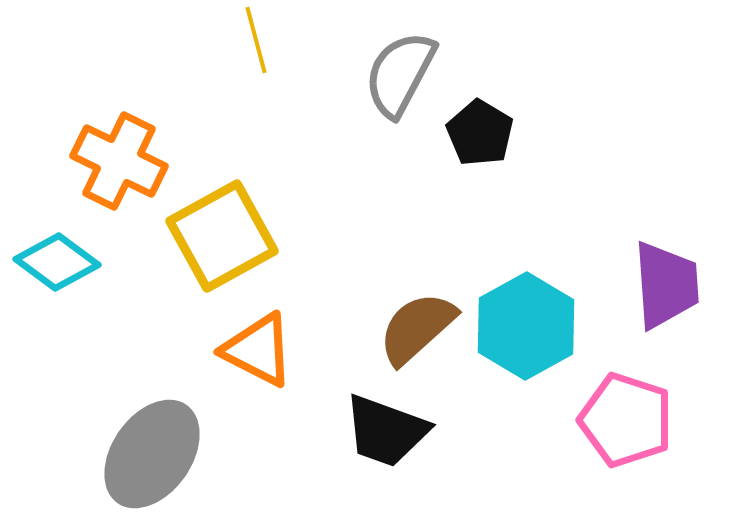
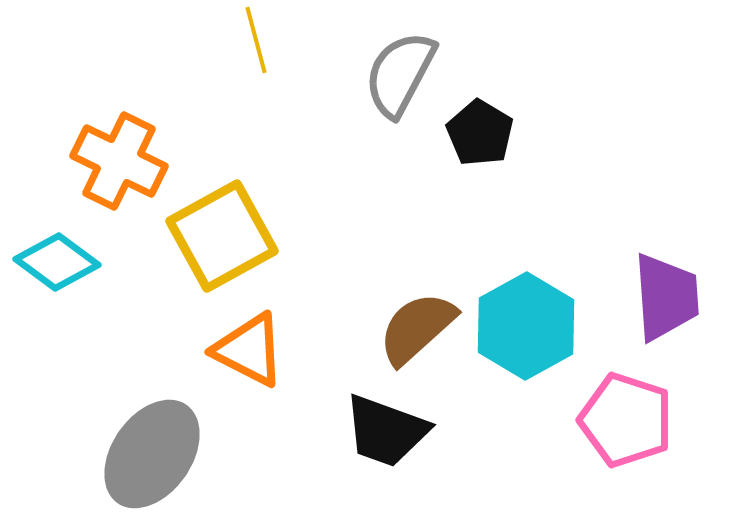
purple trapezoid: moved 12 px down
orange triangle: moved 9 px left
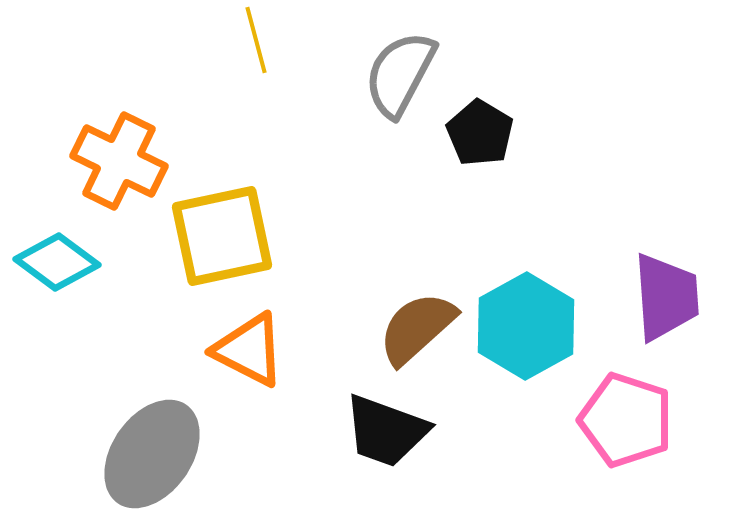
yellow square: rotated 17 degrees clockwise
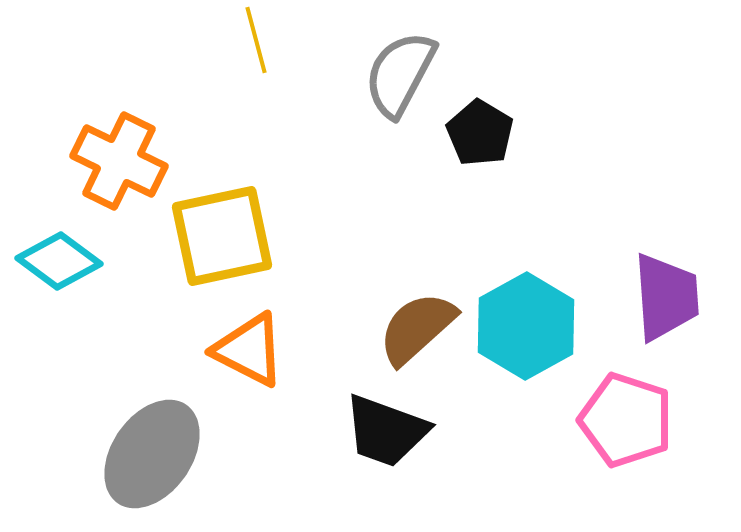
cyan diamond: moved 2 px right, 1 px up
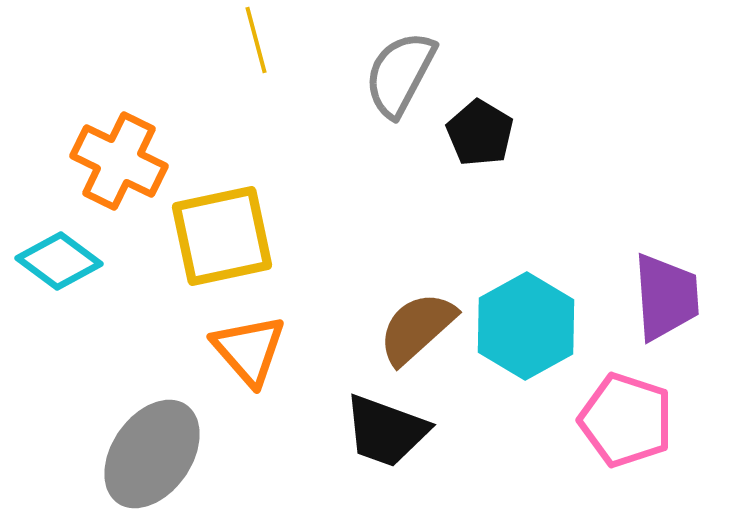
orange triangle: rotated 22 degrees clockwise
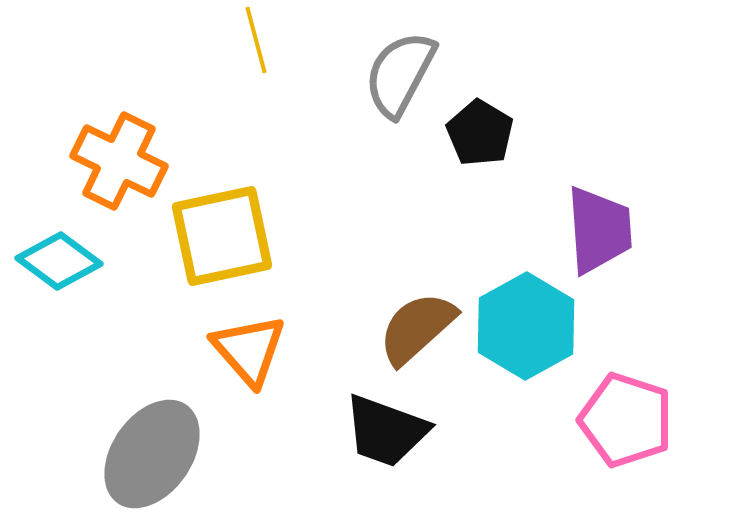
purple trapezoid: moved 67 px left, 67 px up
